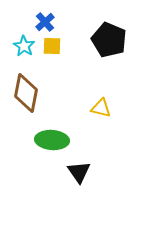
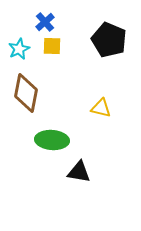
cyan star: moved 5 px left, 3 px down; rotated 15 degrees clockwise
black triangle: rotated 45 degrees counterclockwise
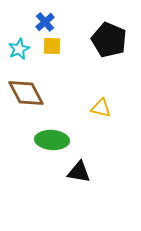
brown diamond: rotated 39 degrees counterclockwise
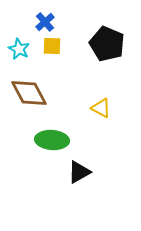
black pentagon: moved 2 px left, 4 px down
cyan star: rotated 20 degrees counterclockwise
brown diamond: moved 3 px right
yellow triangle: rotated 15 degrees clockwise
black triangle: rotated 40 degrees counterclockwise
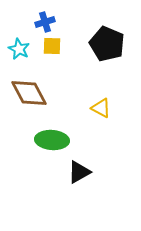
blue cross: rotated 24 degrees clockwise
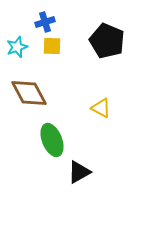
black pentagon: moved 3 px up
cyan star: moved 2 px left, 2 px up; rotated 25 degrees clockwise
green ellipse: rotated 64 degrees clockwise
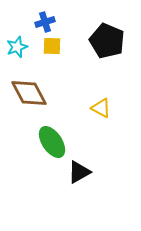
green ellipse: moved 2 px down; rotated 12 degrees counterclockwise
